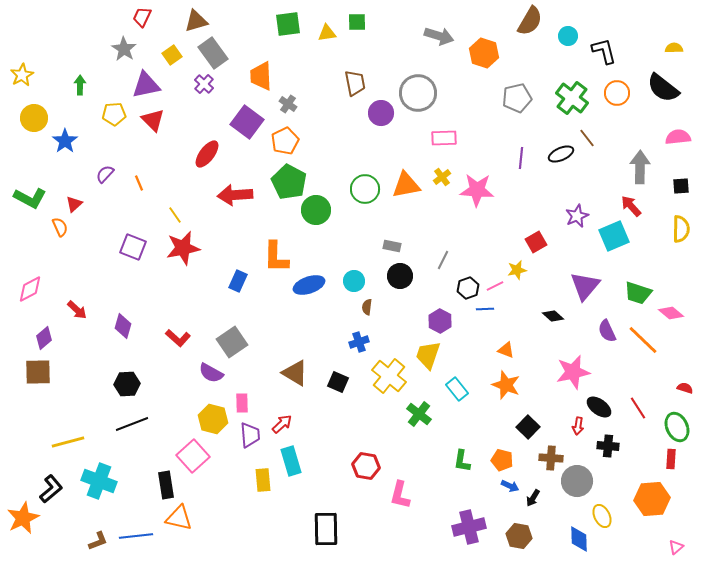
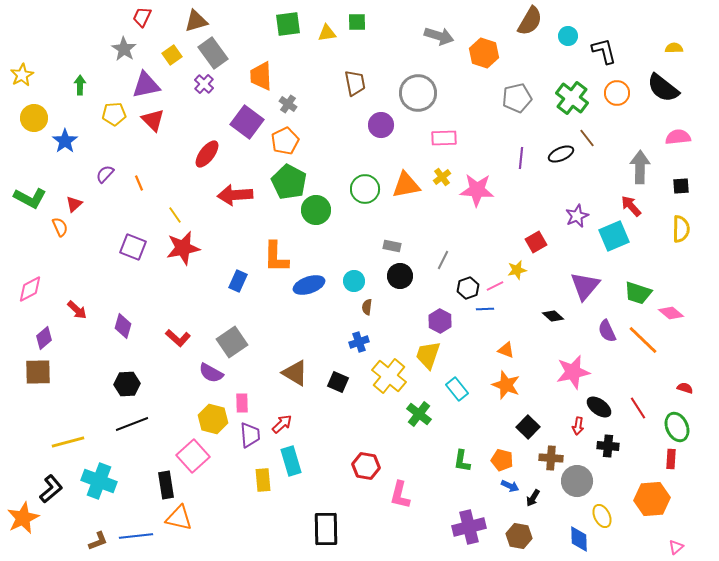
purple circle at (381, 113): moved 12 px down
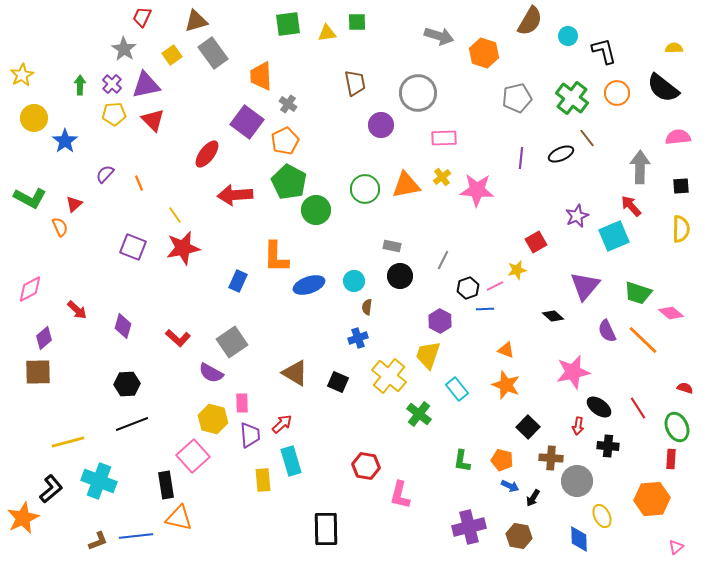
purple cross at (204, 84): moved 92 px left
blue cross at (359, 342): moved 1 px left, 4 px up
